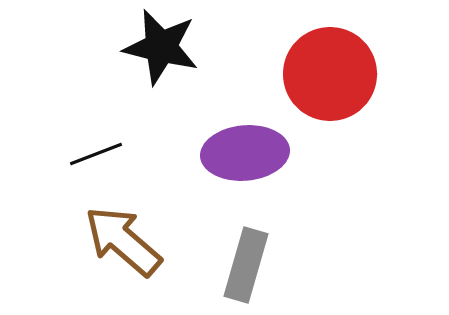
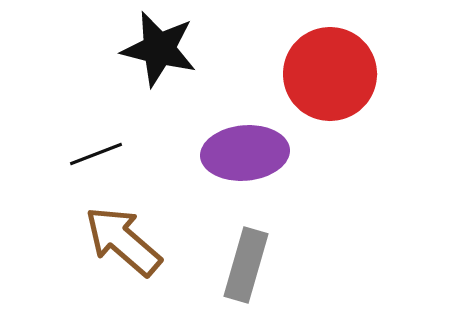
black star: moved 2 px left, 2 px down
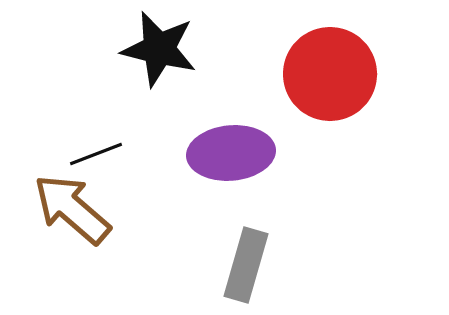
purple ellipse: moved 14 px left
brown arrow: moved 51 px left, 32 px up
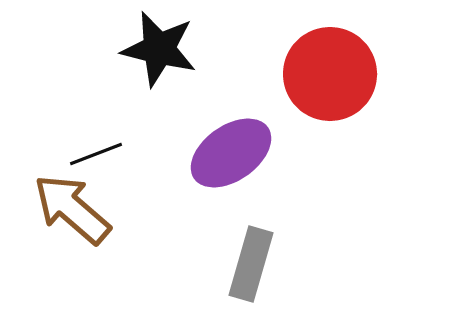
purple ellipse: rotated 30 degrees counterclockwise
gray rectangle: moved 5 px right, 1 px up
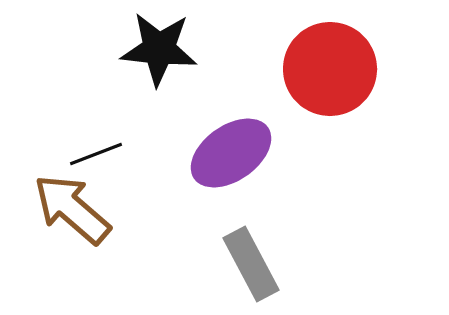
black star: rotated 8 degrees counterclockwise
red circle: moved 5 px up
gray rectangle: rotated 44 degrees counterclockwise
